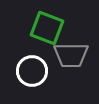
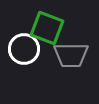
white circle: moved 8 px left, 22 px up
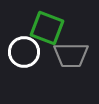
white circle: moved 3 px down
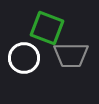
white circle: moved 6 px down
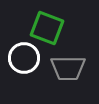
gray trapezoid: moved 3 px left, 13 px down
